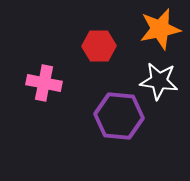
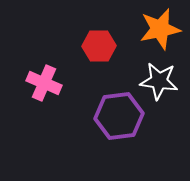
pink cross: rotated 12 degrees clockwise
purple hexagon: rotated 12 degrees counterclockwise
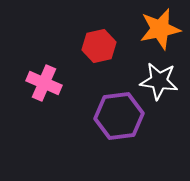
red hexagon: rotated 12 degrees counterclockwise
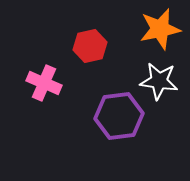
red hexagon: moved 9 px left
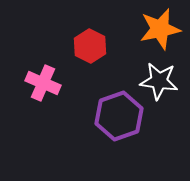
red hexagon: rotated 20 degrees counterclockwise
pink cross: moved 1 px left
purple hexagon: rotated 12 degrees counterclockwise
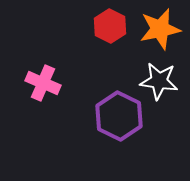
red hexagon: moved 20 px right, 20 px up
purple hexagon: rotated 15 degrees counterclockwise
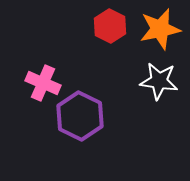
purple hexagon: moved 39 px left
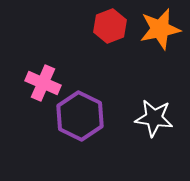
red hexagon: rotated 12 degrees clockwise
white star: moved 5 px left, 37 px down
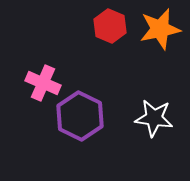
red hexagon: rotated 16 degrees counterclockwise
